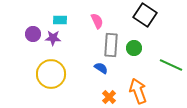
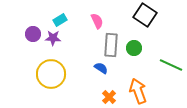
cyan rectangle: rotated 32 degrees counterclockwise
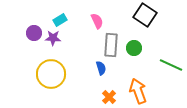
purple circle: moved 1 px right, 1 px up
blue semicircle: rotated 40 degrees clockwise
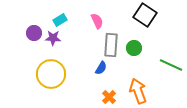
blue semicircle: rotated 48 degrees clockwise
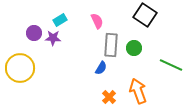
yellow circle: moved 31 px left, 6 px up
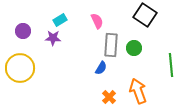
purple circle: moved 11 px left, 2 px up
green line: rotated 60 degrees clockwise
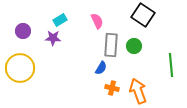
black square: moved 2 px left
green circle: moved 2 px up
orange cross: moved 3 px right, 9 px up; rotated 32 degrees counterclockwise
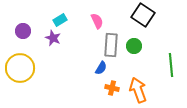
purple star: rotated 21 degrees clockwise
orange arrow: moved 1 px up
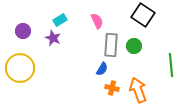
blue semicircle: moved 1 px right, 1 px down
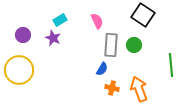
purple circle: moved 4 px down
green circle: moved 1 px up
yellow circle: moved 1 px left, 2 px down
orange arrow: moved 1 px right, 1 px up
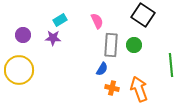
purple star: rotated 21 degrees counterclockwise
